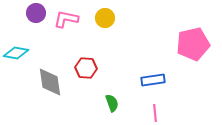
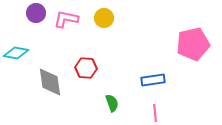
yellow circle: moved 1 px left
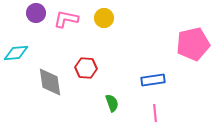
cyan diamond: rotated 15 degrees counterclockwise
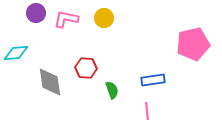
green semicircle: moved 13 px up
pink line: moved 8 px left, 2 px up
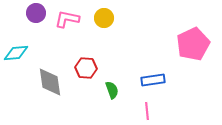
pink L-shape: moved 1 px right
pink pentagon: rotated 12 degrees counterclockwise
